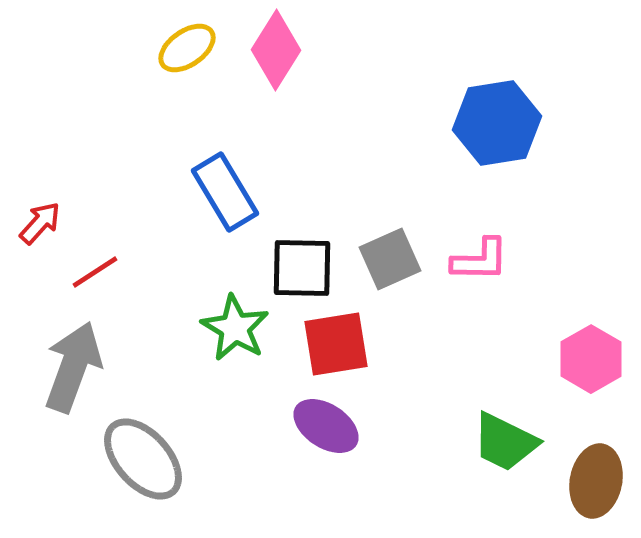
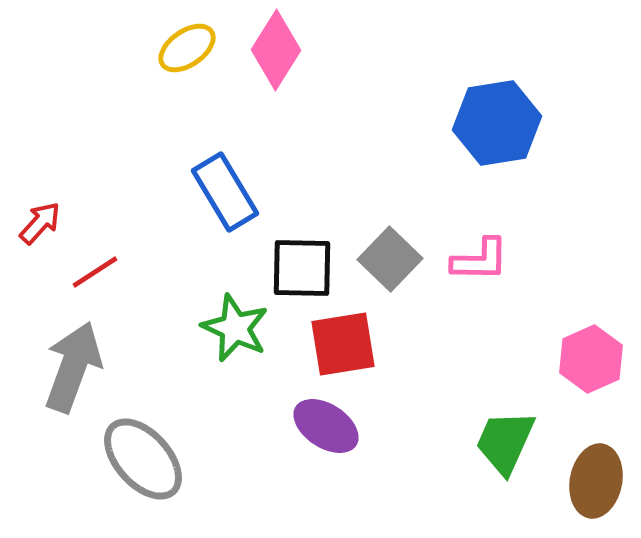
gray square: rotated 22 degrees counterclockwise
green star: rotated 6 degrees counterclockwise
red square: moved 7 px right
pink hexagon: rotated 6 degrees clockwise
green trapezoid: rotated 88 degrees clockwise
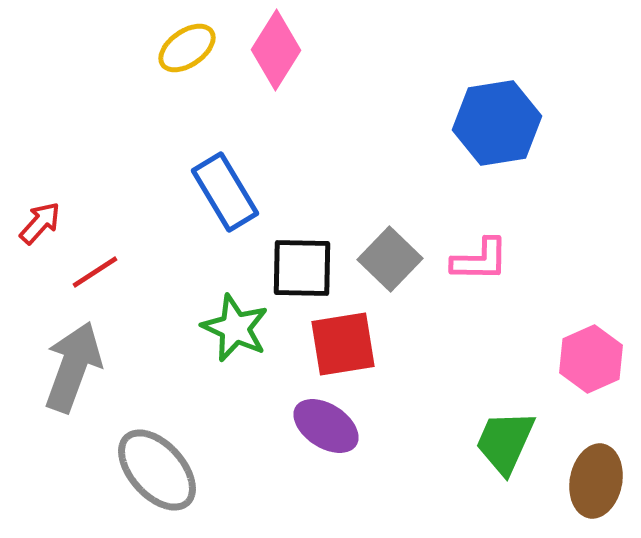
gray ellipse: moved 14 px right, 11 px down
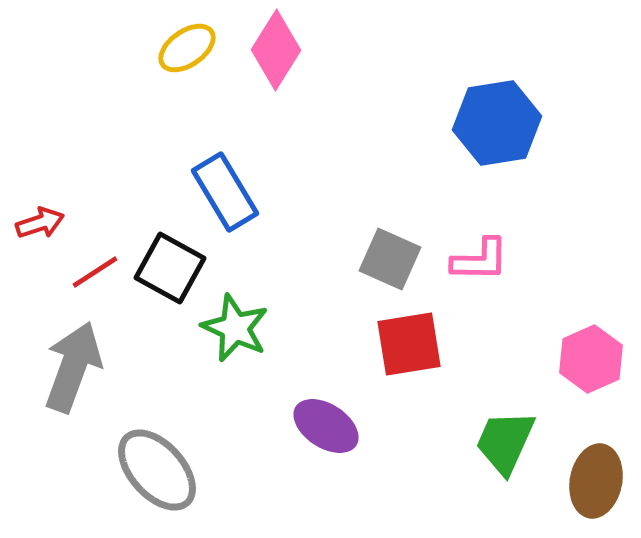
red arrow: rotated 30 degrees clockwise
gray square: rotated 20 degrees counterclockwise
black square: moved 132 px left; rotated 28 degrees clockwise
red square: moved 66 px right
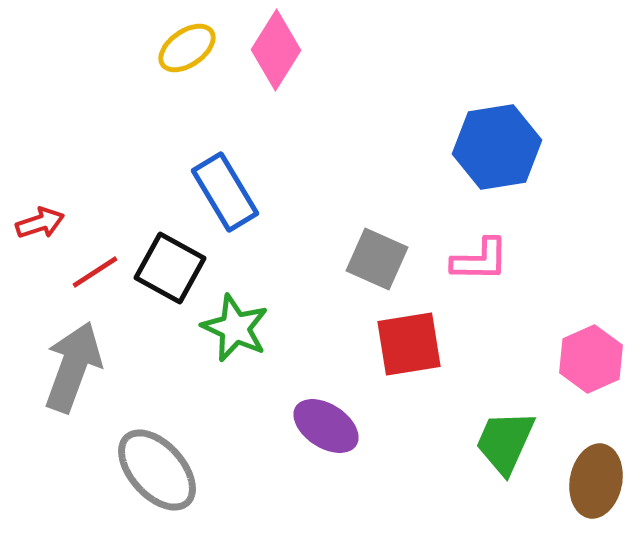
blue hexagon: moved 24 px down
gray square: moved 13 px left
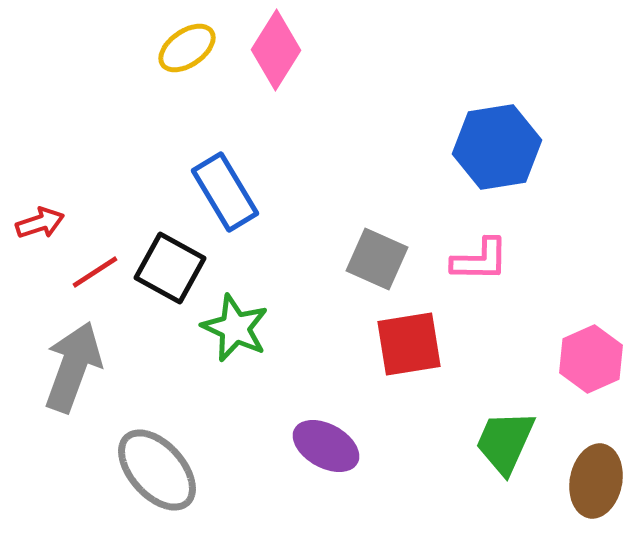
purple ellipse: moved 20 px down; rotated 4 degrees counterclockwise
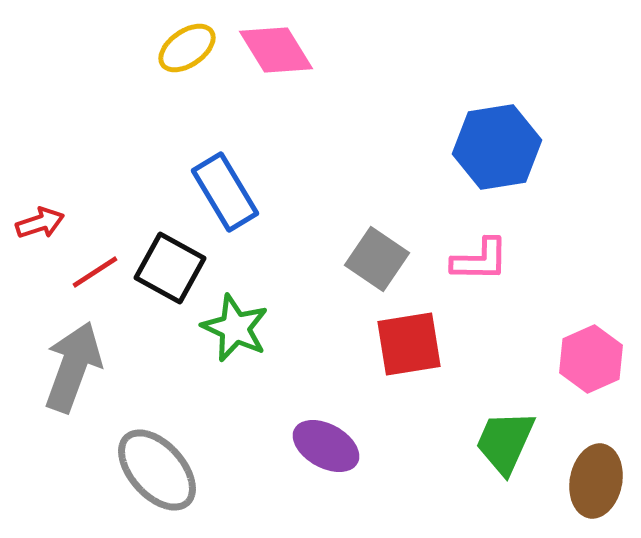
pink diamond: rotated 64 degrees counterclockwise
gray square: rotated 10 degrees clockwise
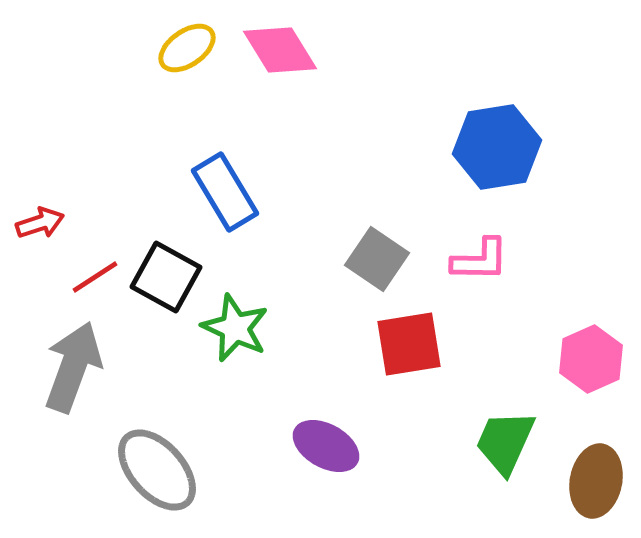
pink diamond: moved 4 px right
black square: moved 4 px left, 9 px down
red line: moved 5 px down
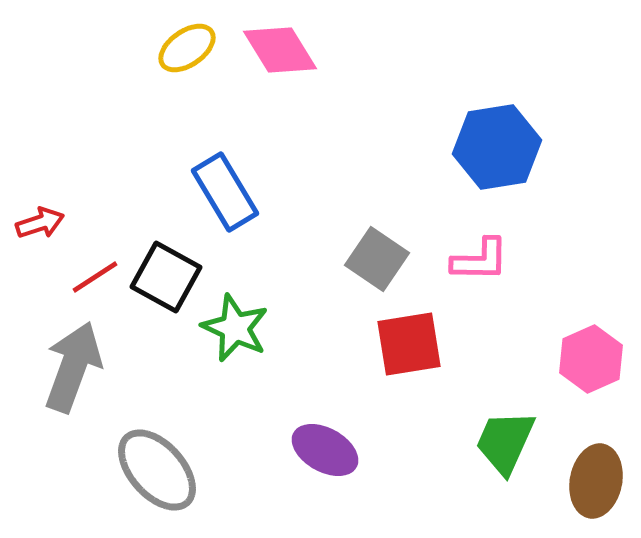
purple ellipse: moved 1 px left, 4 px down
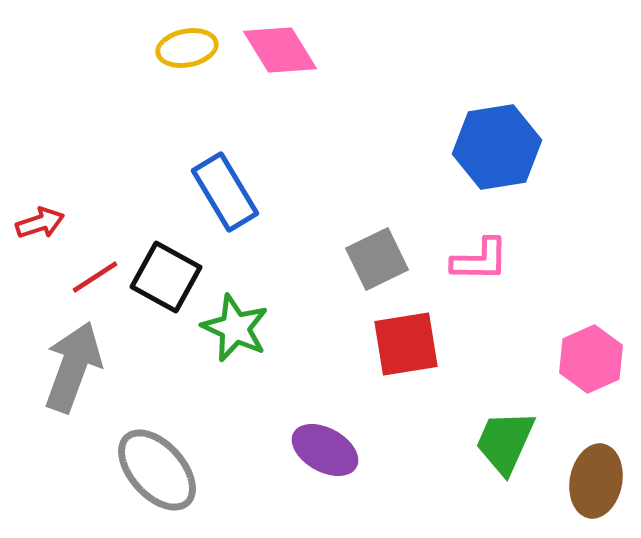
yellow ellipse: rotated 24 degrees clockwise
gray square: rotated 30 degrees clockwise
red square: moved 3 px left
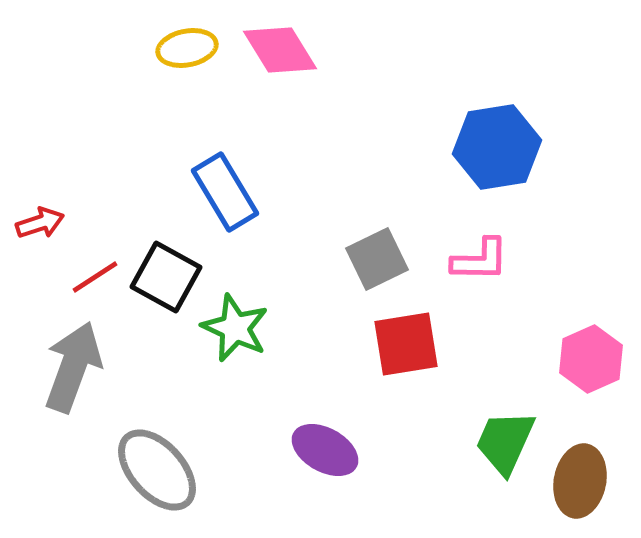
brown ellipse: moved 16 px left
